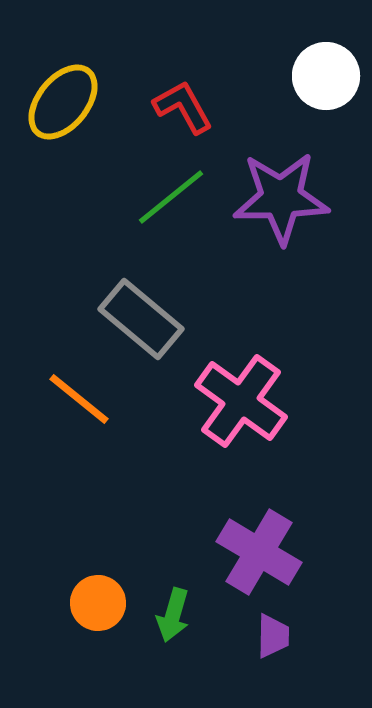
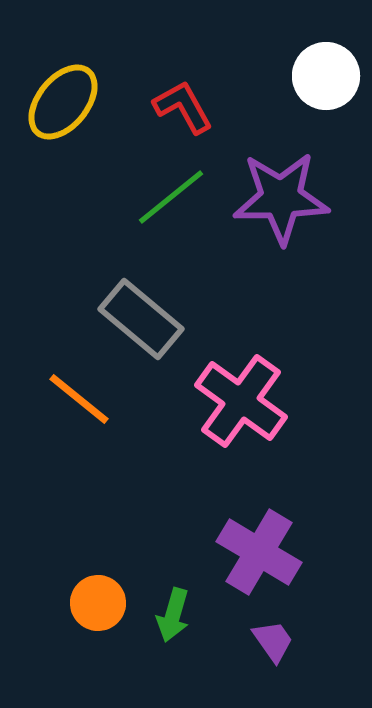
purple trapezoid: moved 5 px down; rotated 36 degrees counterclockwise
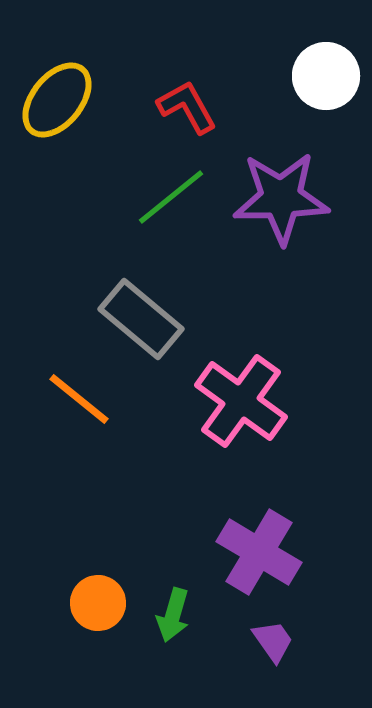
yellow ellipse: moved 6 px left, 2 px up
red L-shape: moved 4 px right
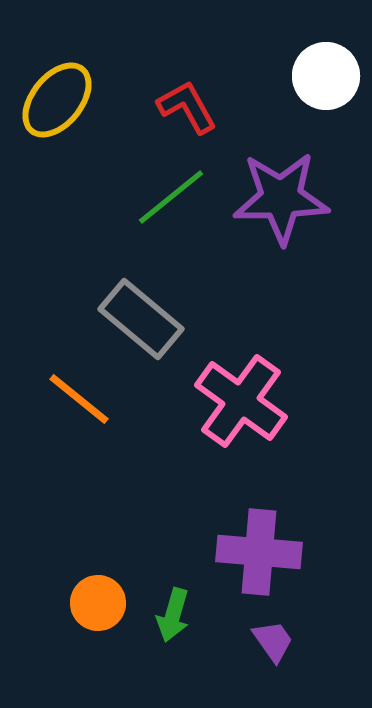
purple cross: rotated 26 degrees counterclockwise
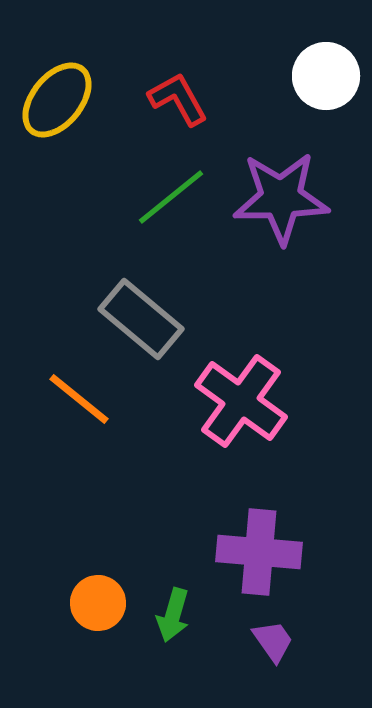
red L-shape: moved 9 px left, 8 px up
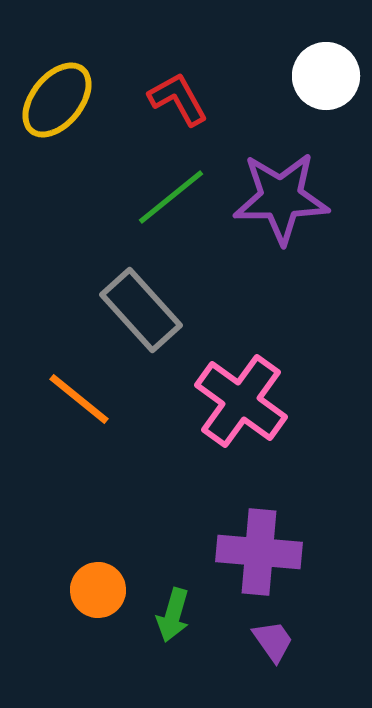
gray rectangle: moved 9 px up; rotated 8 degrees clockwise
orange circle: moved 13 px up
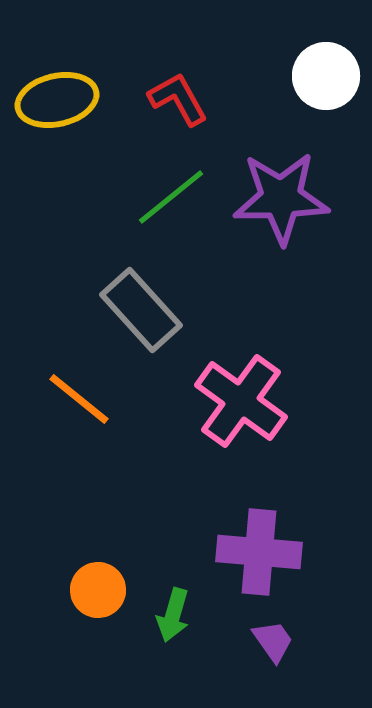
yellow ellipse: rotated 38 degrees clockwise
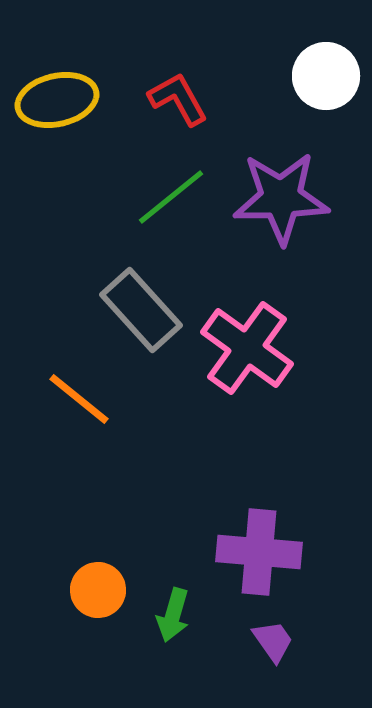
pink cross: moved 6 px right, 53 px up
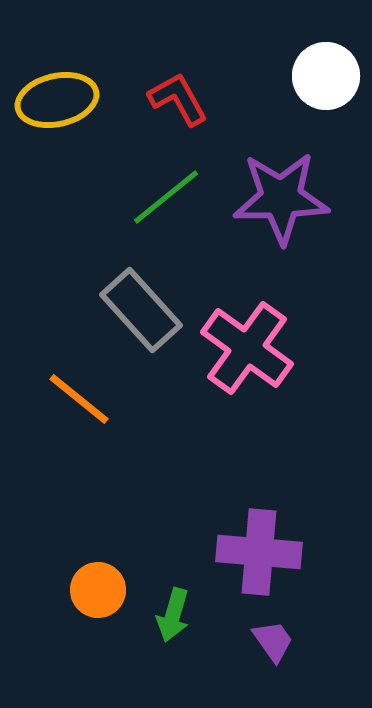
green line: moved 5 px left
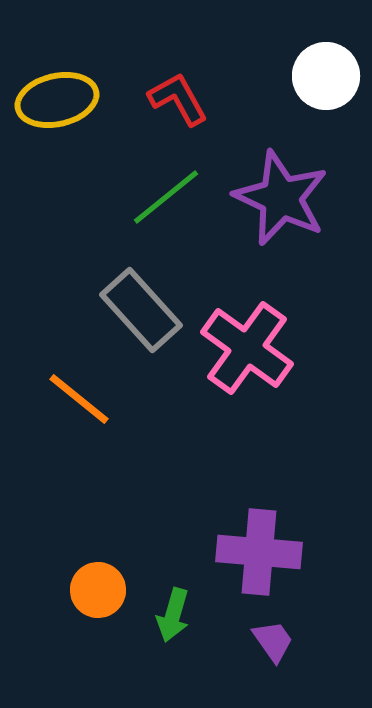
purple star: rotated 26 degrees clockwise
